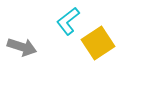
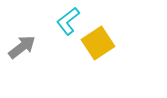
gray arrow: rotated 56 degrees counterclockwise
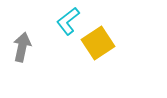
gray arrow: rotated 40 degrees counterclockwise
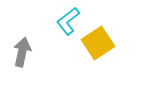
gray arrow: moved 5 px down
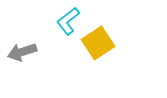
gray arrow: rotated 120 degrees counterclockwise
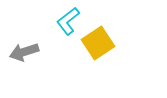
gray arrow: moved 2 px right
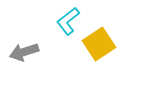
yellow square: moved 1 px right, 1 px down
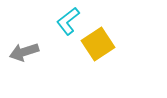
yellow square: moved 1 px left
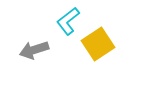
gray arrow: moved 10 px right, 2 px up
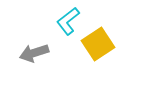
gray arrow: moved 3 px down
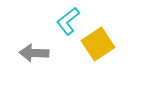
gray arrow: rotated 20 degrees clockwise
